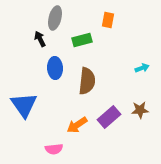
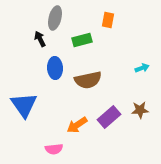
brown semicircle: moved 1 px right, 1 px up; rotated 72 degrees clockwise
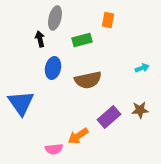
black arrow: rotated 14 degrees clockwise
blue ellipse: moved 2 px left; rotated 15 degrees clockwise
blue triangle: moved 3 px left, 2 px up
orange arrow: moved 1 px right, 11 px down
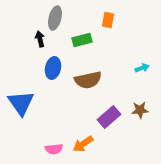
orange arrow: moved 5 px right, 8 px down
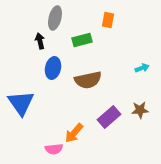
black arrow: moved 2 px down
orange arrow: moved 9 px left, 11 px up; rotated 15 degrees counterclockwise
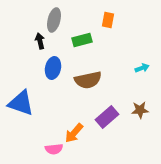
gray ellipse: moved 1 px left, 2 px down
blue triangle: rotated 36 degrees counterclockwise
purple rectangle: moved 2 px left
